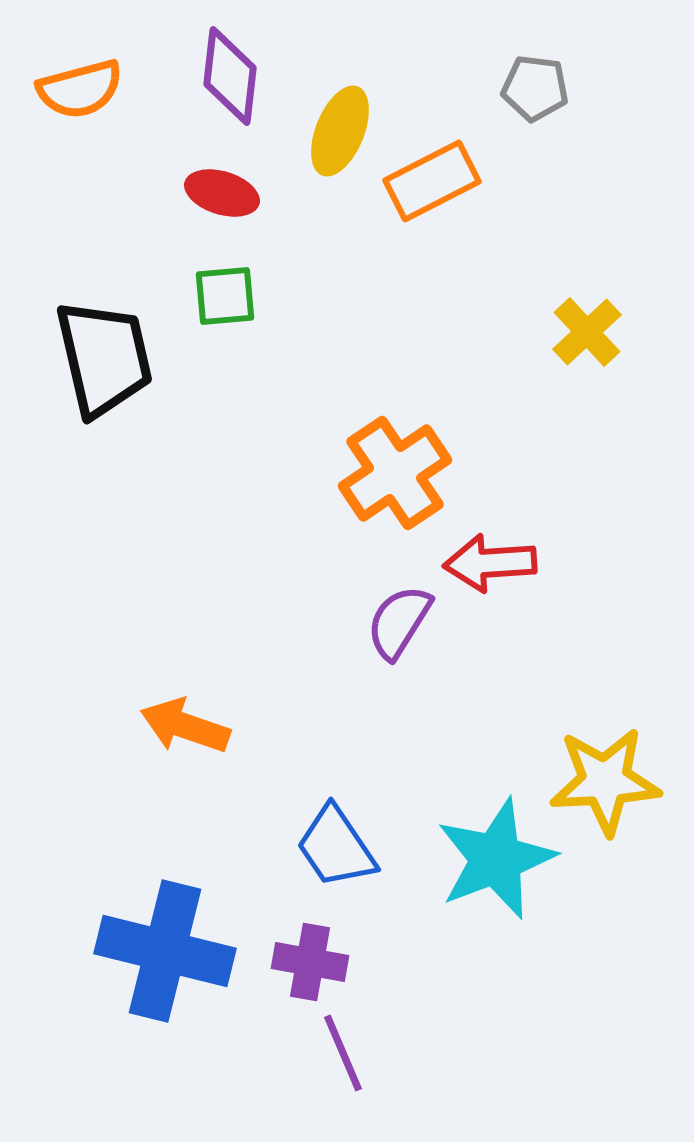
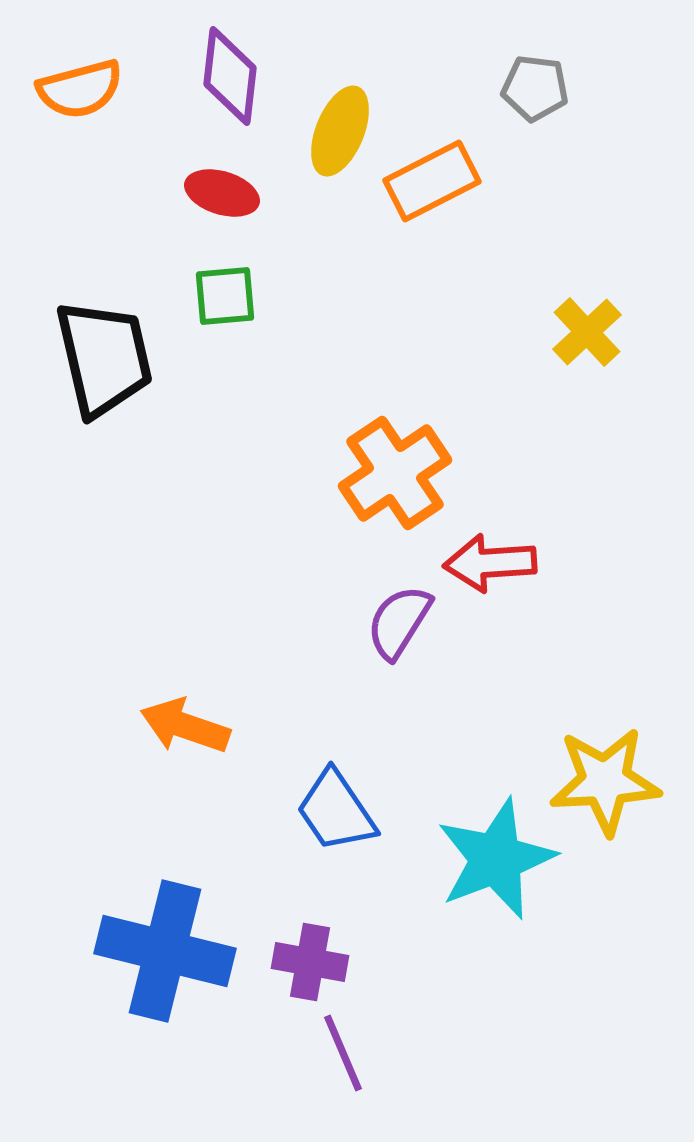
blue trapezoid: moved 36 px up
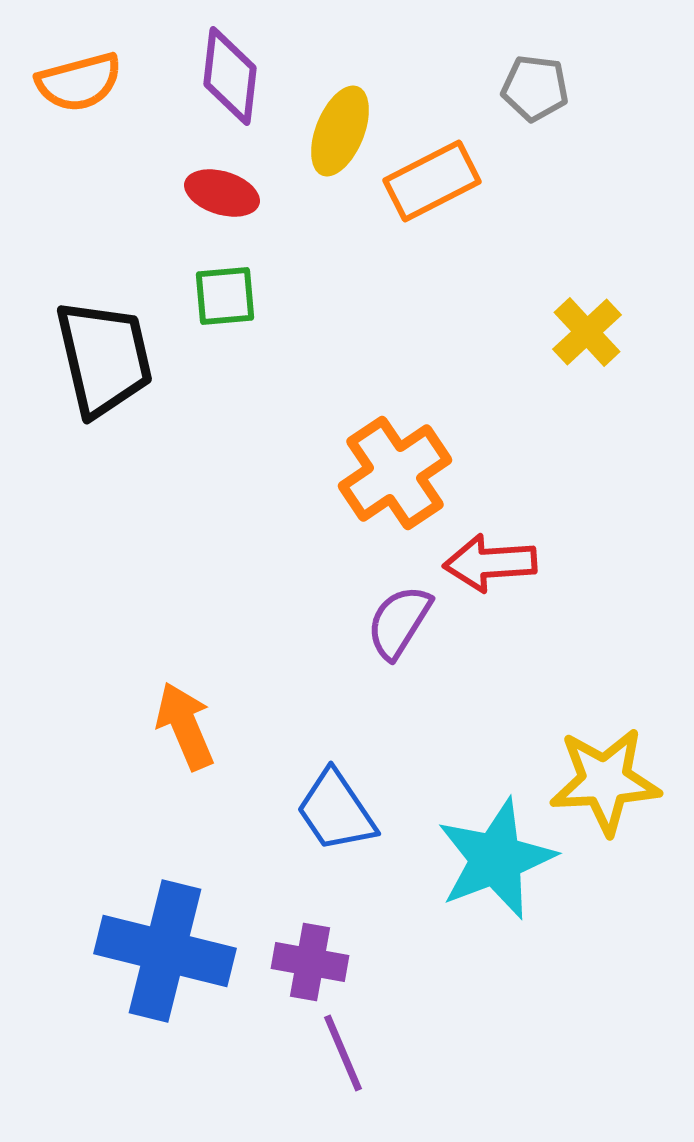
orange semicircle: moved 1 px left, 7 px up
orange arrow: rotated 48 degrees clockwise
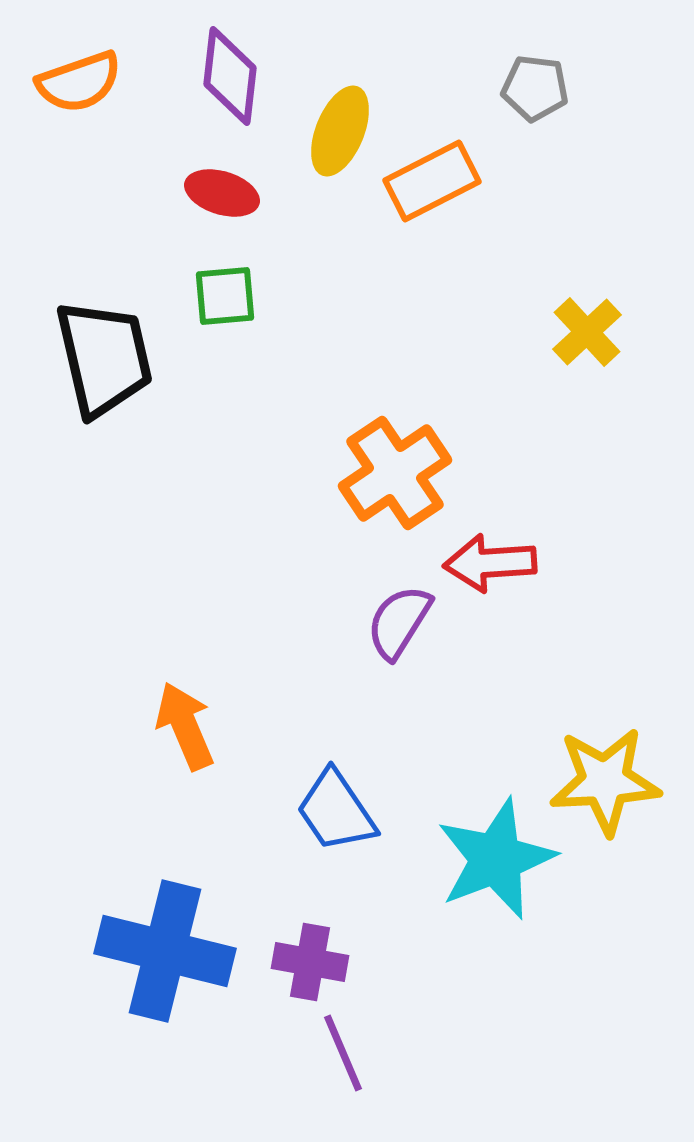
orange semicircle: rotated 4 degrees counterclockwise
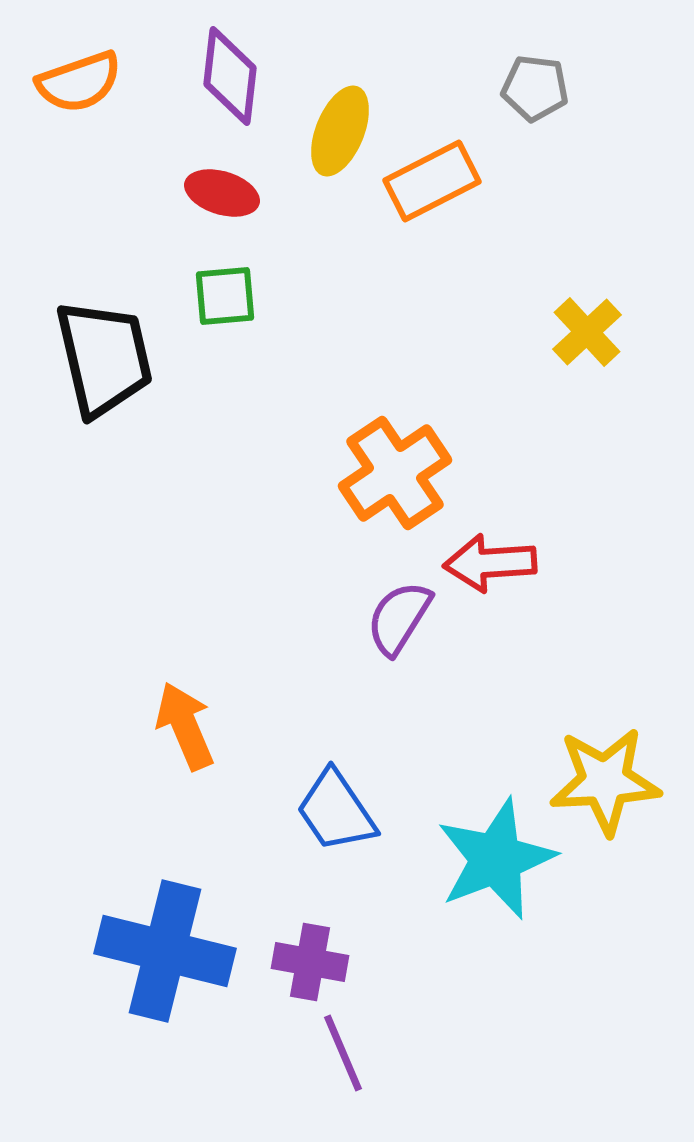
purple semicircle: moved 4 px up
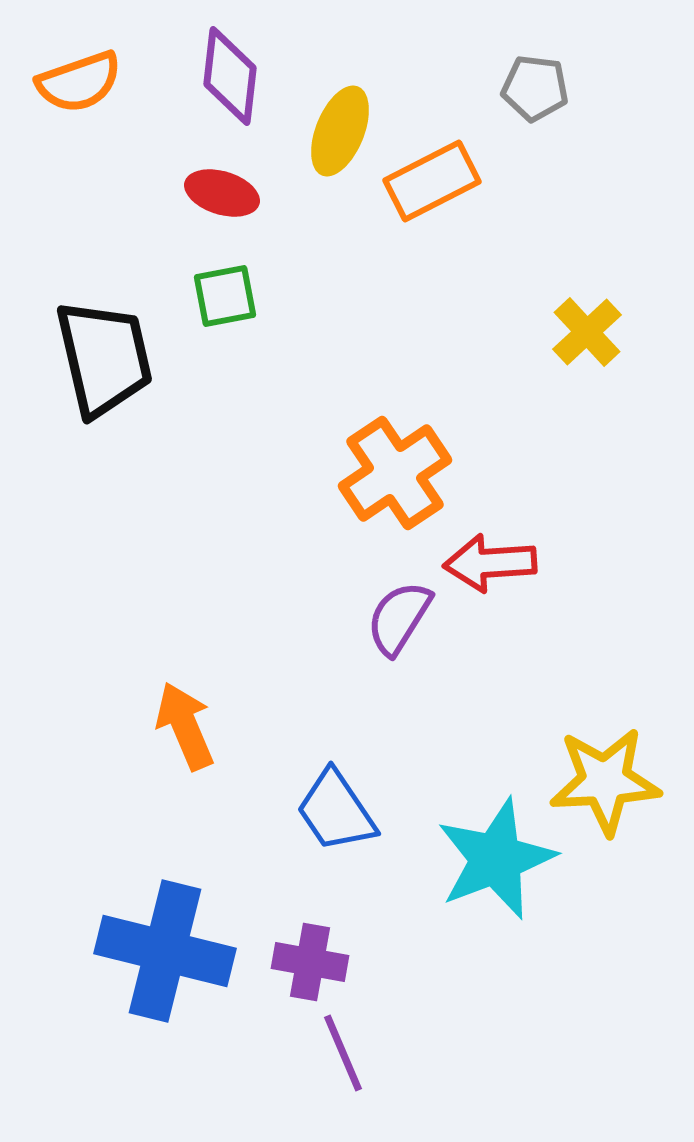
green square: rotated 6 degrees counterclockwise
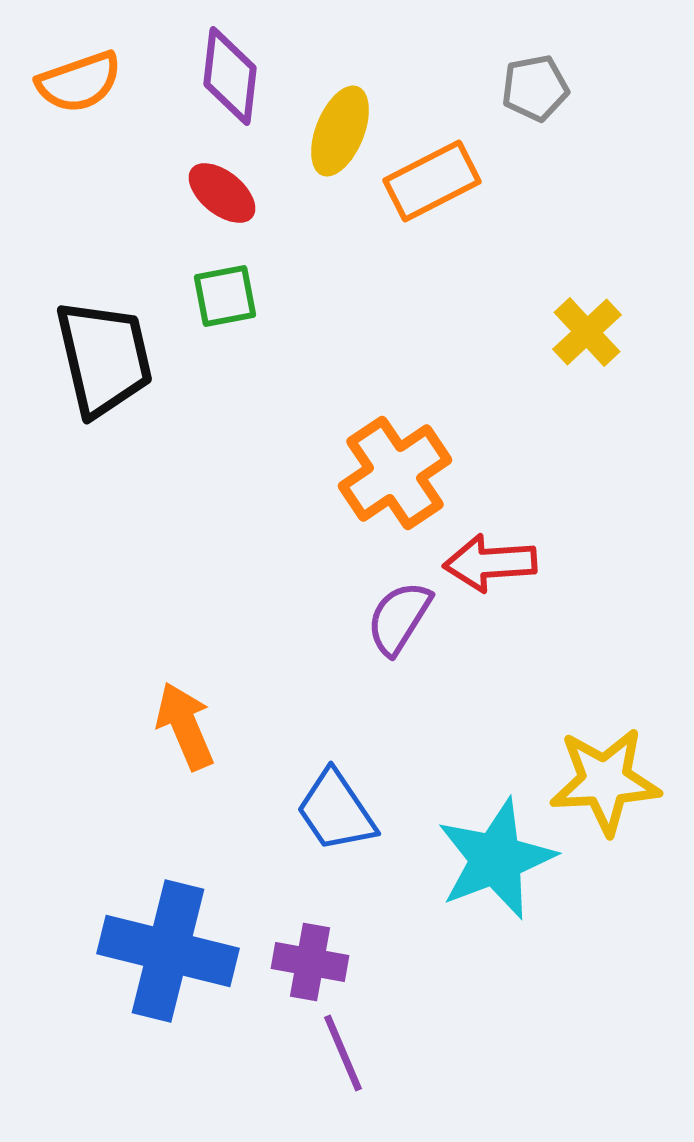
gray pentagon: rotated 18 degrees counterclockwise
red ellipse: rotated 22 degrees clockwise
blue cross: moved 3 px right
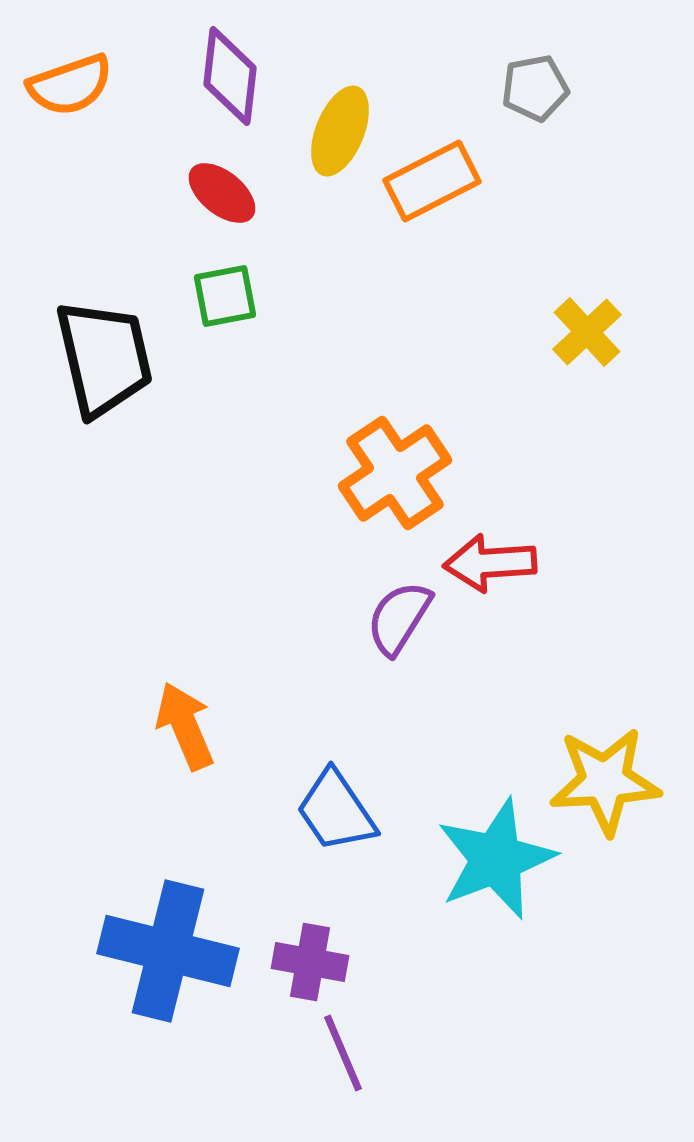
orange semicircle: moved 9 px left, 3 px down
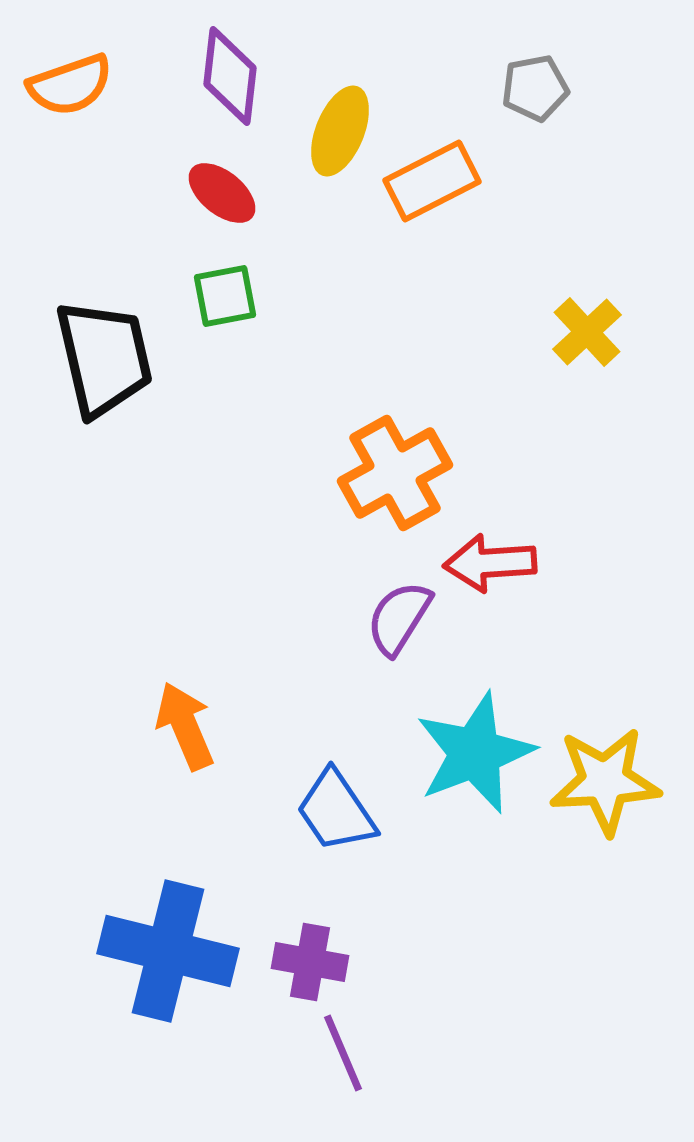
orange cross: rotated 5 degrees clockwise
cyan star: moved 21 px left, 106 px up
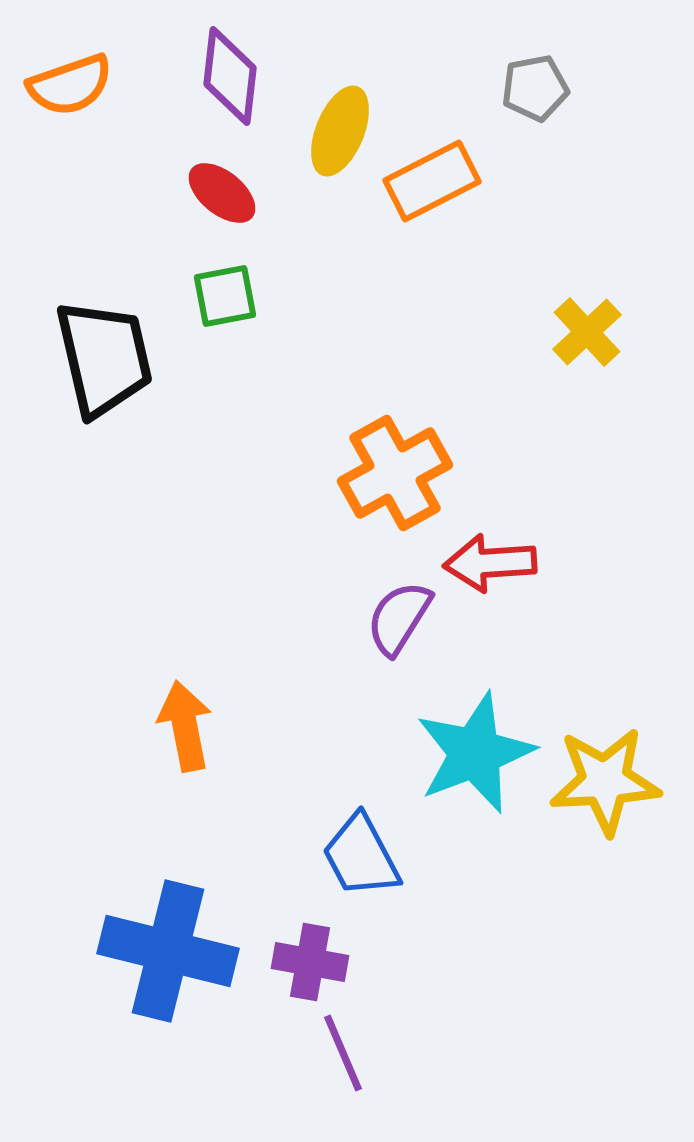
orange arrow: rotated 12 degrees clockwise
blue trapezoid: moved 25 px right, 45 px down; rotated 6 degrees clockwise
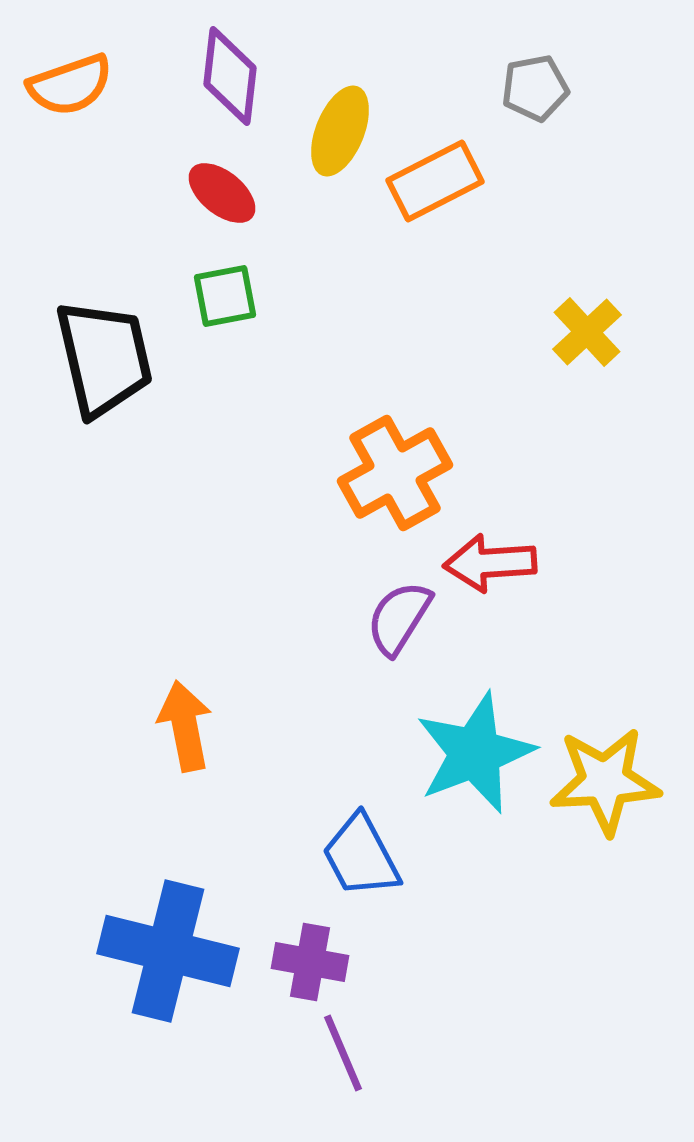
orange rectangle: moved 3 px right
